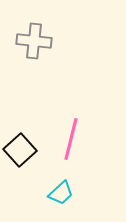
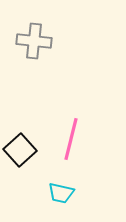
cyan trapezoid: rotated 56 degrees clockwise
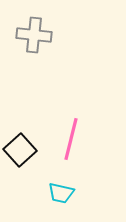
gray cross: moved 6 px up
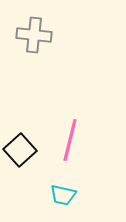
pink line: moved 1 px left, 1 px down
cyan trapezoid: moved 2 px right, 2 px down
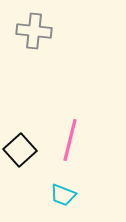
gray cross: moved 4 px up
cyan trapezoid: rotated 8 degrees clockwise
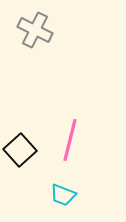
gray cross: moved 1 px right, 1 px up; rotated 20 degrees clockwise
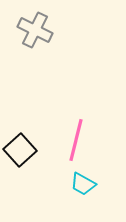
pink line: moved 6 px right
cyan trapezoid: moved 20 px right, 11 px up; rotated 8 degrees clockwise
